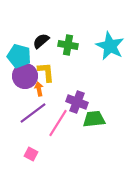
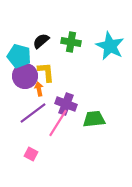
green cross: moved 3 px right, 3 px up
purple cross: moved 11 px left, 2 px down
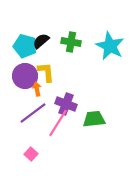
cyan pentagon: moved 6 px right, 10 px up
orange arrow: moved 2 px left
pink square: rotated 16 degrees clockwise
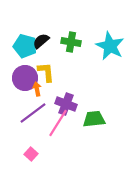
purple circle: moved 2 px down
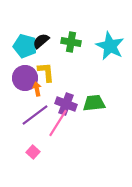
purple line: moved 2 px right, 2 px down
green trapezoid: moved 16 px up
pink square: moved 2 px right, 2 px up
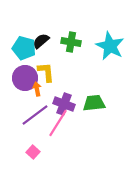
cyan pentagon: moved 1 px left, 2 px down
purple cross: moved 2 px left
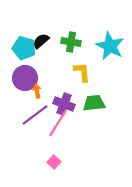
yellow L-shape: moved 36 px right
orange arrow: moved 2 px down
pink square: moved 21 px right, 10 px down
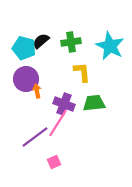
green cross: rotated 18 degrees counterclockwise
purple circle: moved 1 px right, 1 px down
purple line: moved 22 px down
pink square: rotated 24 degrees clockwise
